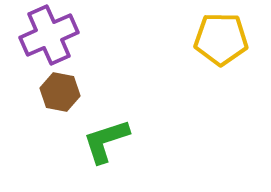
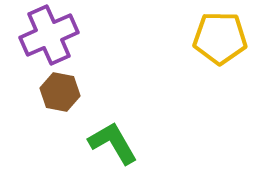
yellow pentagon: moved 1 px left, 1 px up
green L-shape: moved 7 px right, 2 px down; rotated 78 degrees clockwise
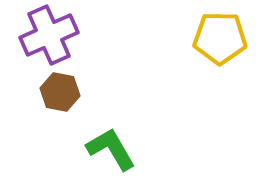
green L-shape: moved 2 px left, 6 px down
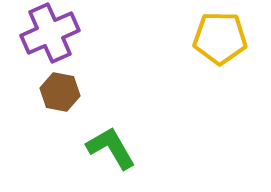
purple cross: moved 1 px right, 2 px up
green L-shape: moved 1 px up
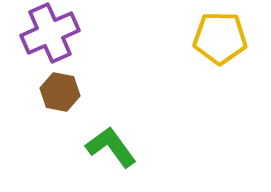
green L-shape: moved 1 px up; rotated 6 degrees counterclockwise
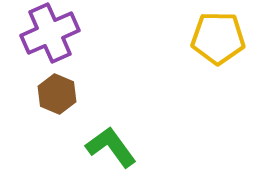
yellow pentagon: moved 2 px left
brown hexagon: moved 3 px left, 2 px down; rotated 12 degrees clockwise
